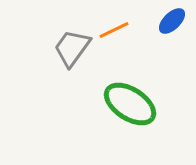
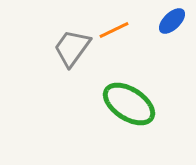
green ellipse: moved 1 px left
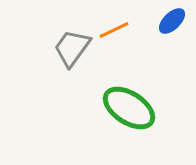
green ellipse: moved 4 px down
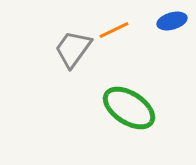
blue ellipse: rotated 28 degrees clockwise
gray trapezoid: moved 1 px right, 1 px down
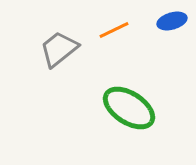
gray trapezoid: moved 14 px left; rotated 15 degrees clockwise
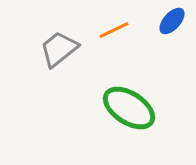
blue ellipse: rotated 32 degrees counterclockwise
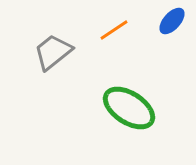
orange line: rotated 8 degrees counterclockwise
gray trapezoid: moved 6 px left, 3 px down
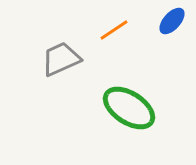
gray trapezoid: moved 8 px right, 7 px down; rotated 15 degrees clockwise
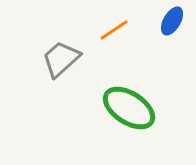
blue ellipse: rotated 12 degrees counterclockwise
gray trapezoid: rotated 18 degrees counterclockwise
